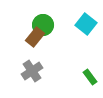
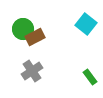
green circle: moved 20 px left, 4 px down
brown rectangle: rotated 24 degrees clockwise
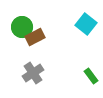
green circle: moved 1 px left, 2 px up
gray cross: moved 1 px right, 2 px down
green rectangle: moved 1 px right, 1 px up
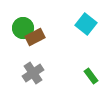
green circle: moved 1 px right, 1 px down
